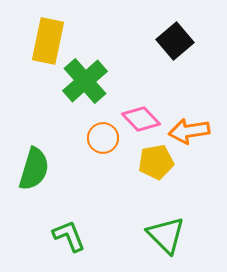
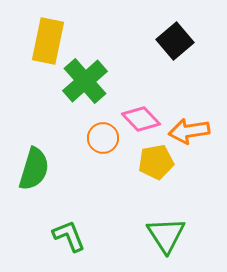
green triangle: rotated 12 degrees clockwise
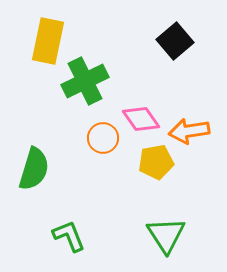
green cross: rotated 15 degrees clockwise
pink diamond: rotated 9 degrees clockwise
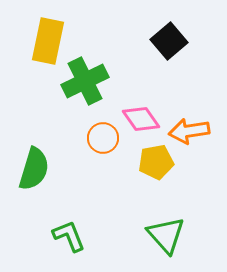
black square: moved 6 px left
green triangle: rotated 9 degrees counterclockwise
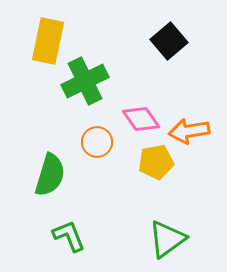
orange circle: moved 6 px left, 4 px down
green semicircle: moved 16 px right, 6 px down
green triangle: moved 1 px right, 4 px down; rotated 36 degrees clockwise
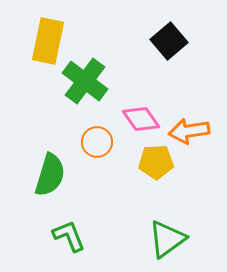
green cross: rotated 27 degrees counterclockwise
yellow pentagon: rotated 8 degrees clockwise
